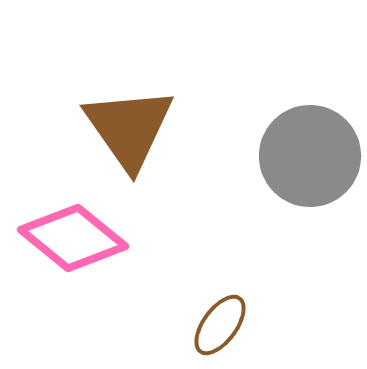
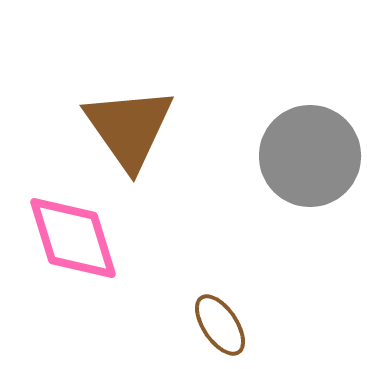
pink diamond: rotated 34 degrees clockwise
brown ellipse: rotated 70 degrees counterclockwise
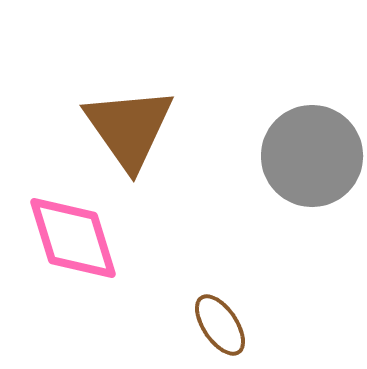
gray circle: moved 2 px right
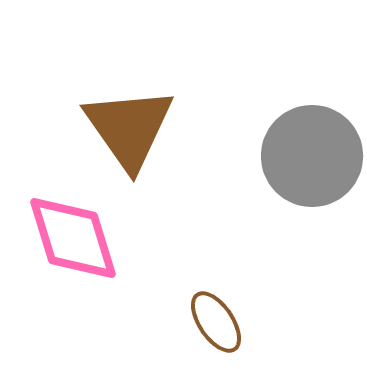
brown ellipse: moved 4 px left, 3 px up
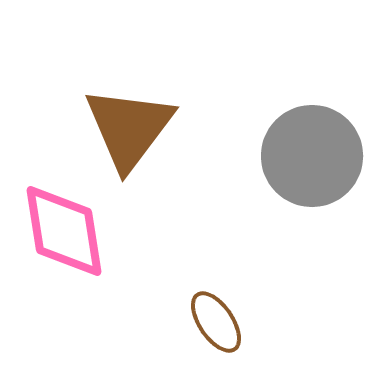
brown triangle: rotated 12 degrees clockwise
pink diamond: moved 9 px left, 7 px up; rotated 8 degrees clockwise
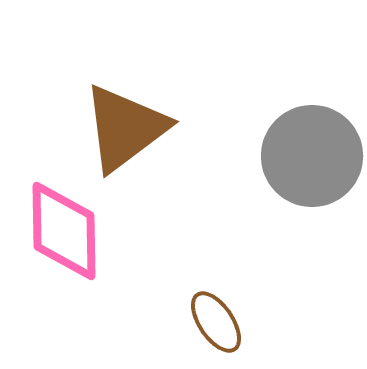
brown triangle: moved 4 px left; rotated 16 degrees clockwise
pink diamond: rotated 8 degrees clockwise
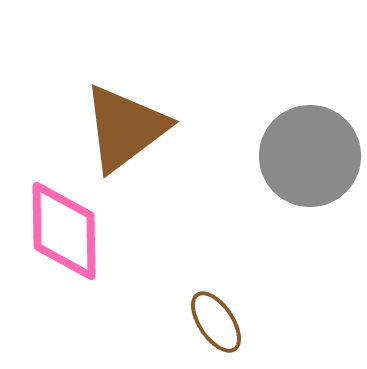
gray circle: moved 2 px left
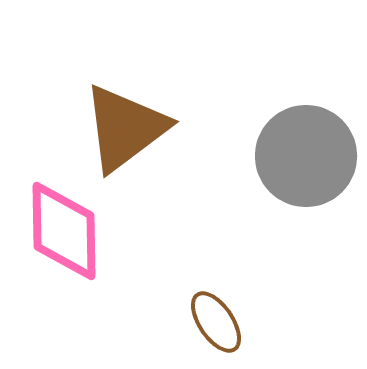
gray circle: moved 4 px left
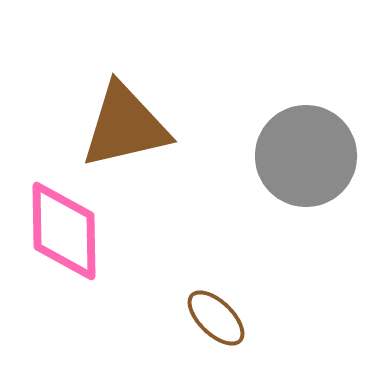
brown triangle: moved 2 px up; rotated 24 degrees clockwise
brown ellipse: moved 4 px up; rotated 12 degrees counterclockwise
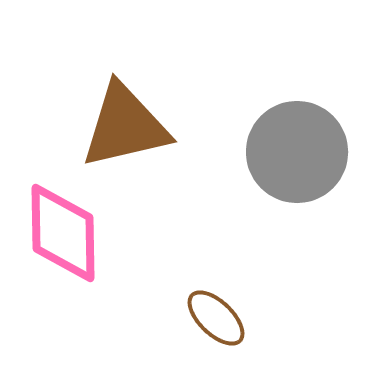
gray circle: moved 9 px left, 4 px up
pink diamond: moved 1 px left, 2 px down
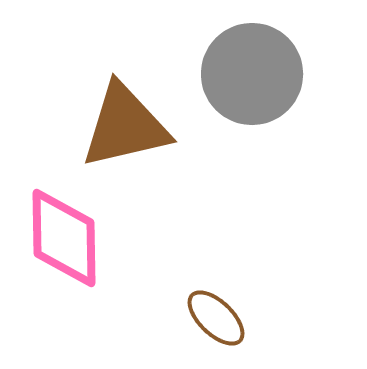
gray circle: moved 45 px left, 78 px up
pink diamond: moved 1 px right, 5 px down
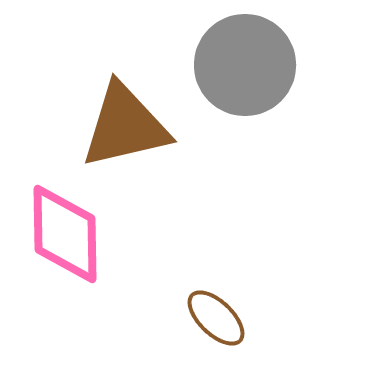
gray circle: moved 7 px left, 9 px up
pink diamond: moved 1 px right, 4 px up
